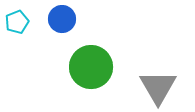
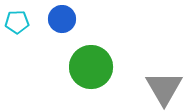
cyan pentagon: rotated 20 degrees clockwise
gray triangle: moved 6 px right, 1 px down
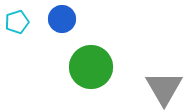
cyan pentagon: rotated 15 degrees counterclockwise
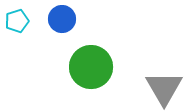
cyan pentagon: moved 1 px up
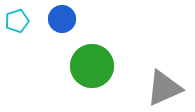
green circle: moved 1 px right, 1 px up
gray triangle: rotated 36 degrees clockwise
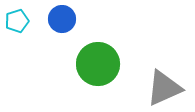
green circle: moved 6 px right, 2 px up
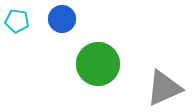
cyan pentagon: rotated 25 degrees clockwise
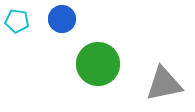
gray triangle: moved 4 px up; rotated 12 degrees clockwise
